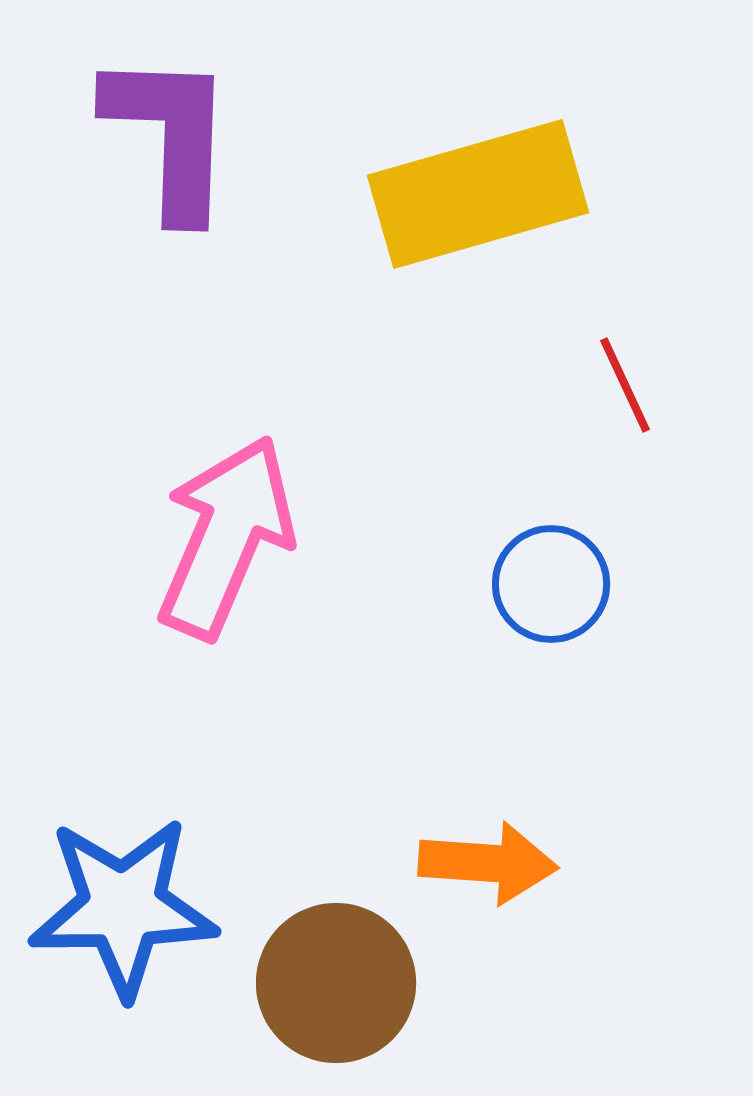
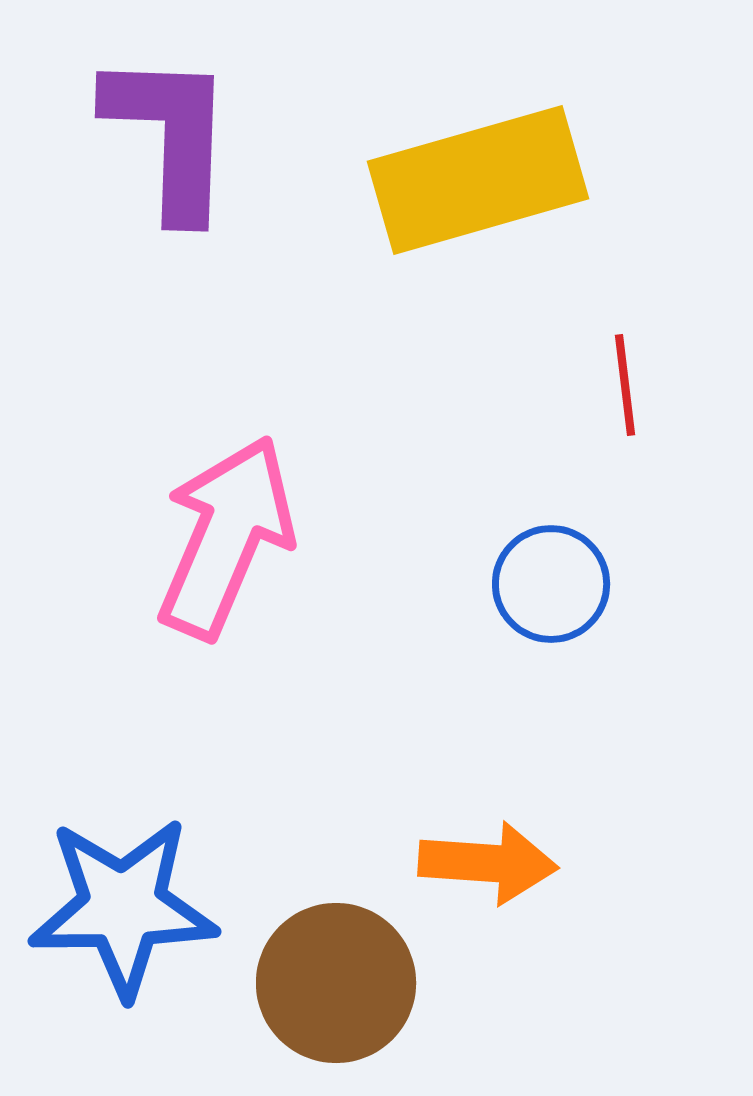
yellow rectangle: moved 14 px up
red line: rotated 18 degrees clockwise
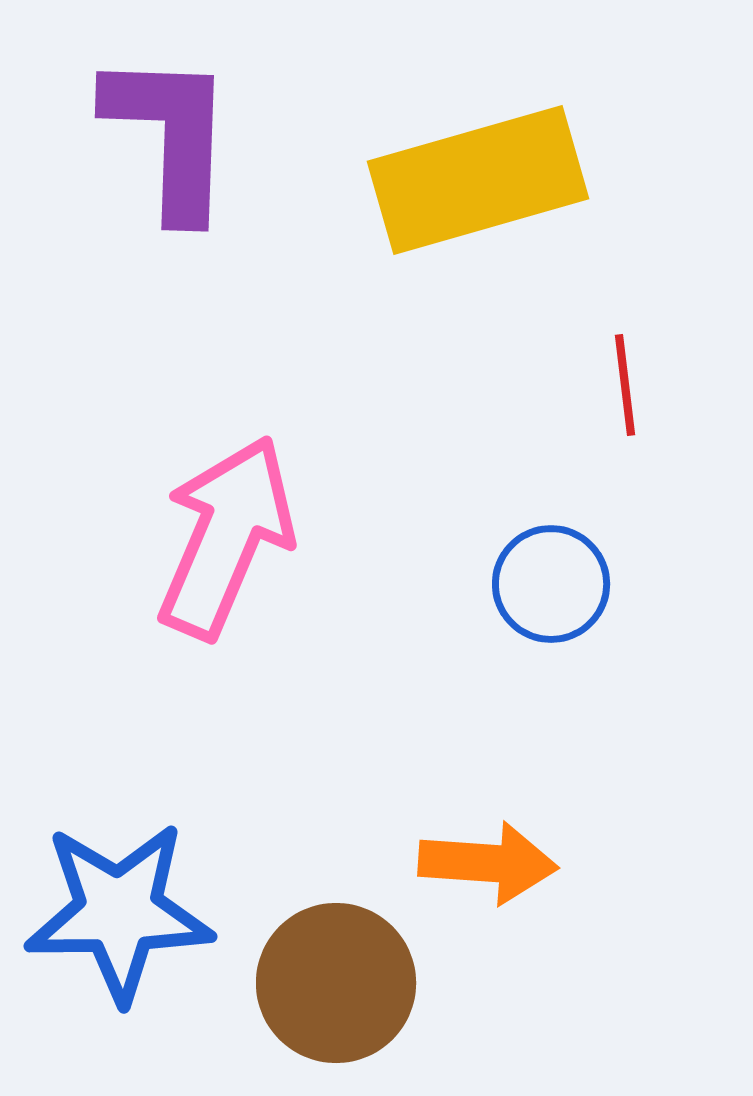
blue star: moved 4 px left, 5 px down
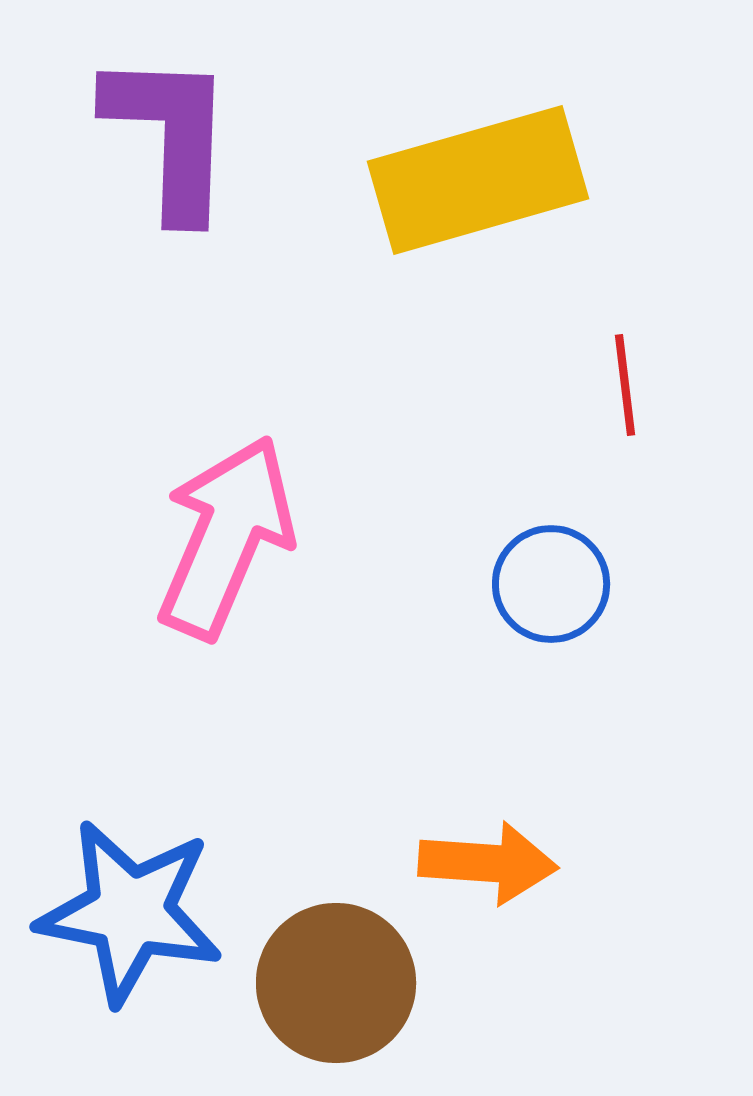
blue star: moved 11 px right; rotated 12 degrees clockwise
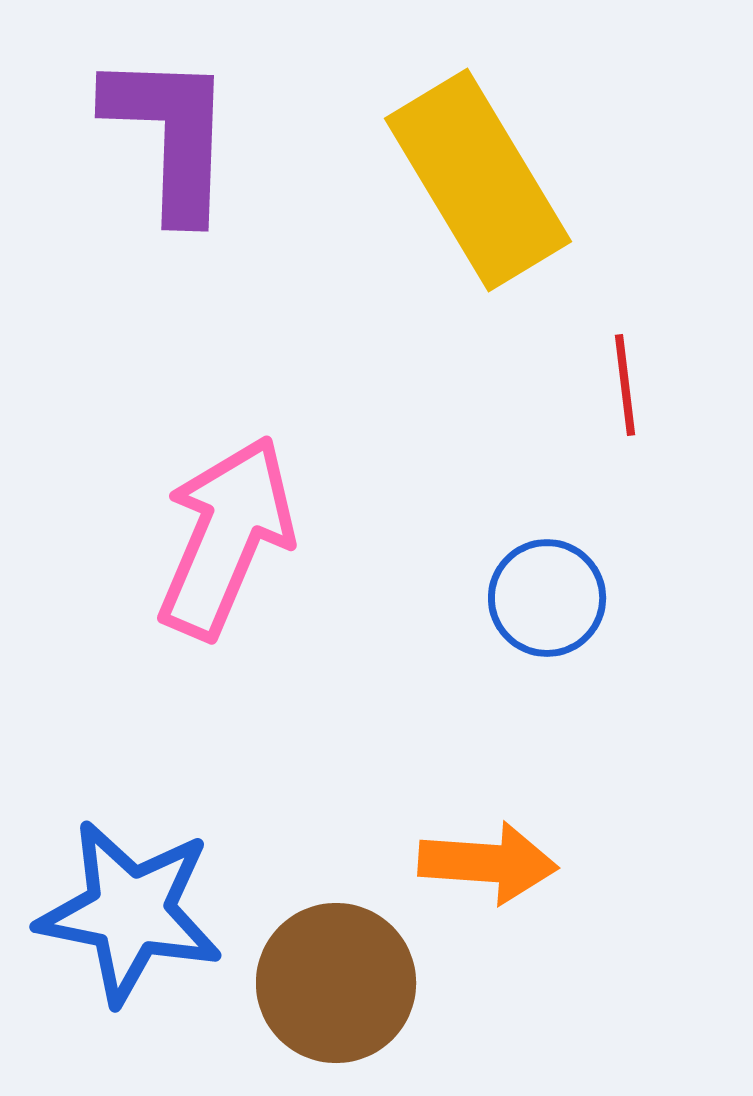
yellow rectangle: rotated 75 degrees clockwise
blue circle: moved 4 px left, 14 px down
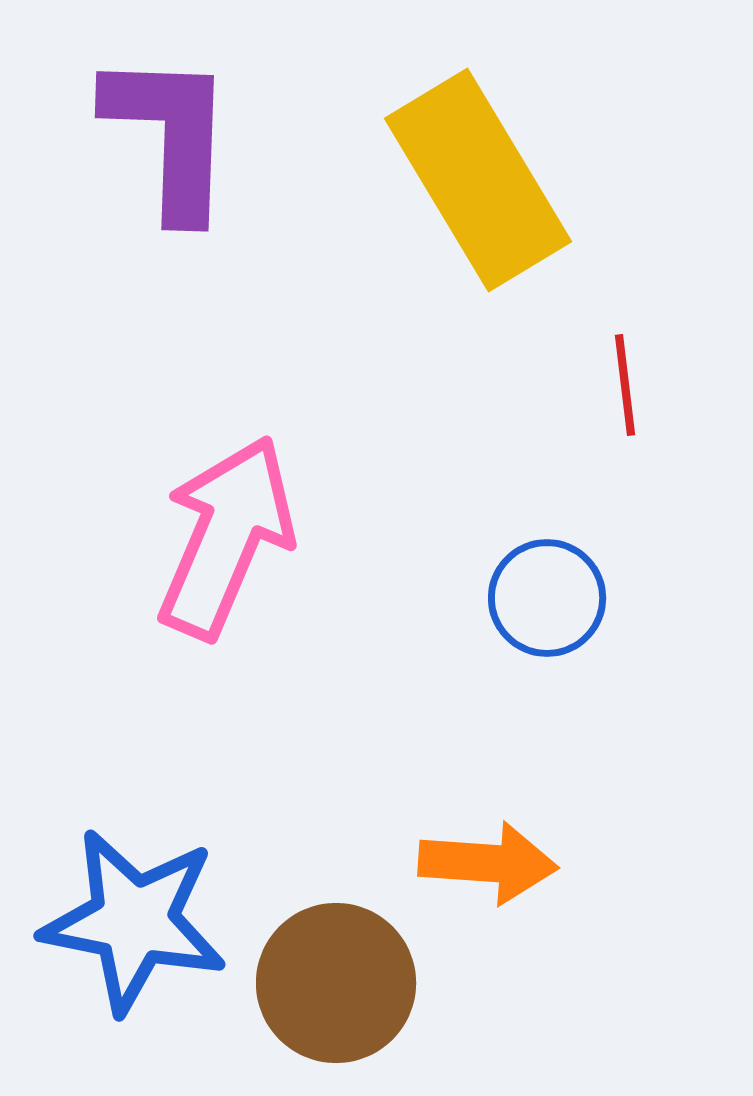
blue star: moved 4 px right, 9 px down
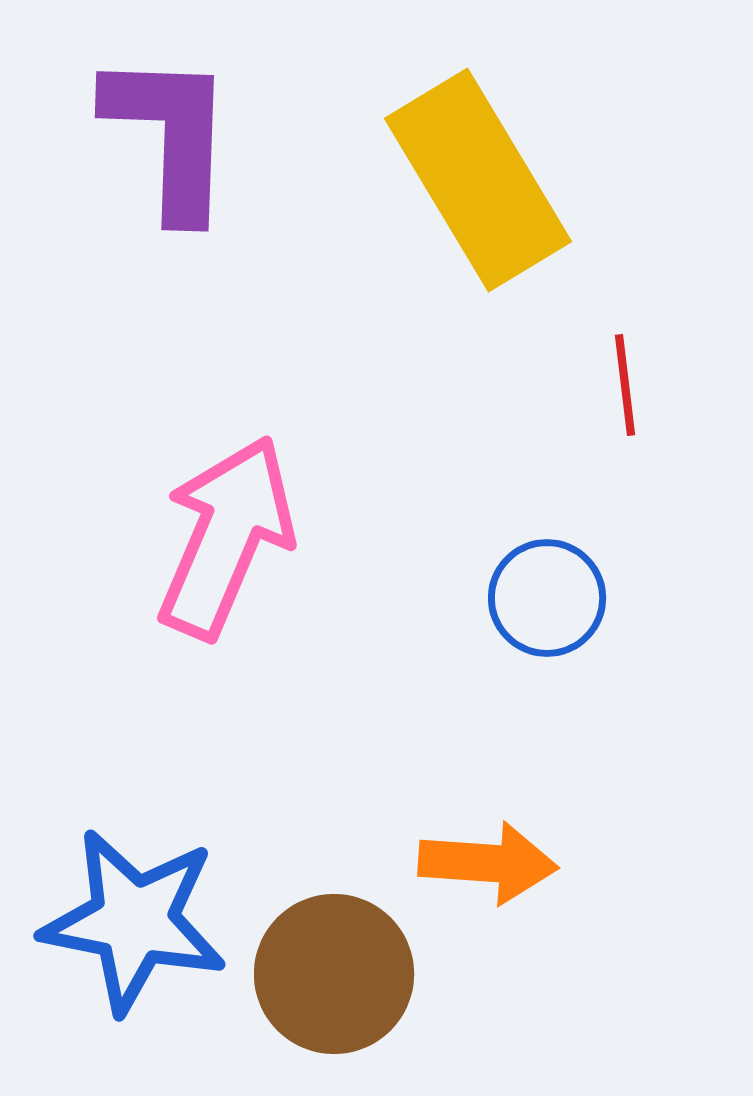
brown circle: moved 2 px left, 9 px up
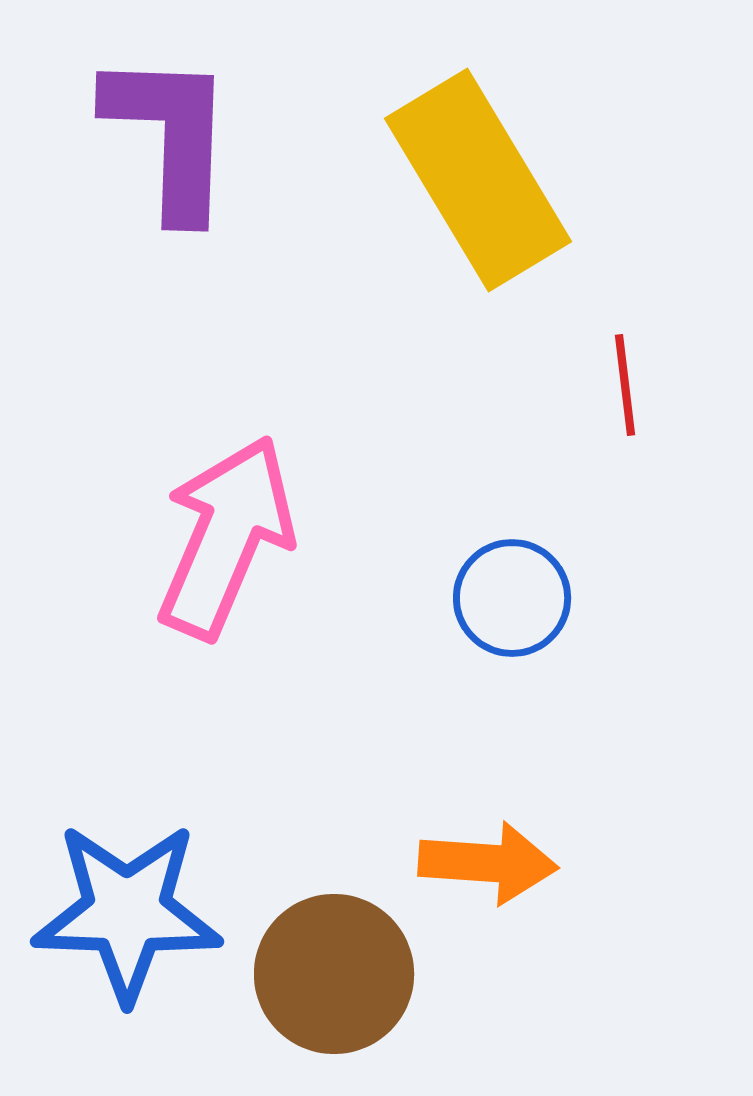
blue circle: moved 35 px left
blue star: moved 7 px left, 9 px up; rotated 9 degrees counterclockwise
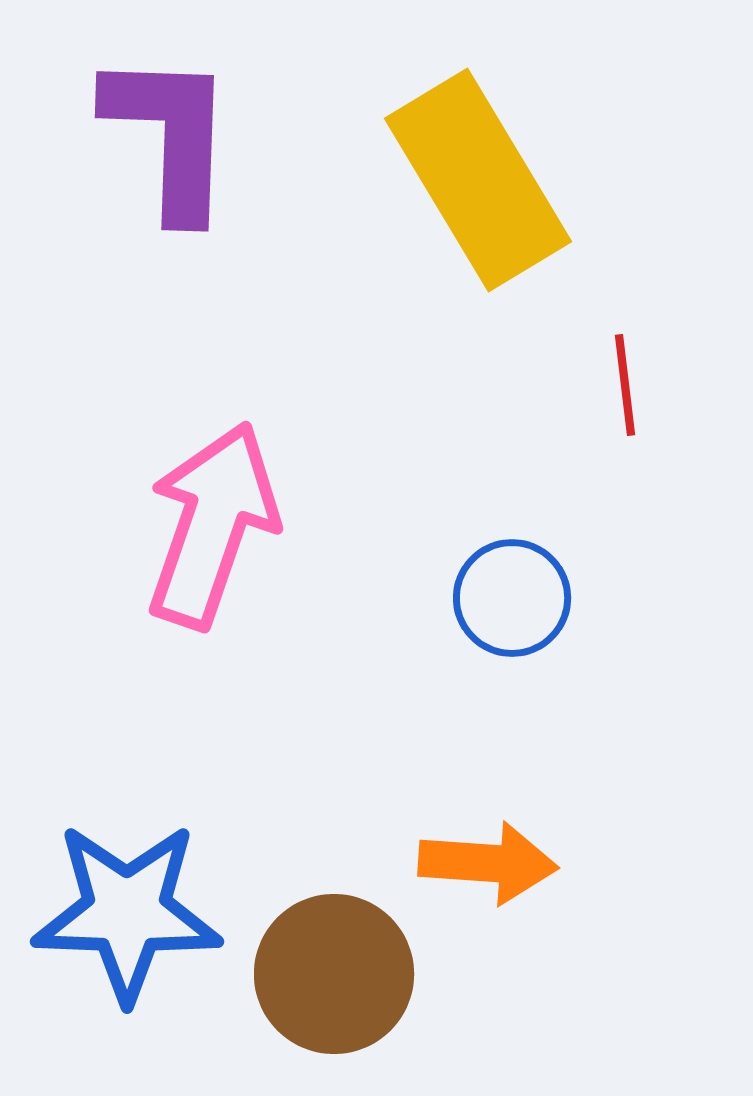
pink arrow: moved 14 px left, 12 px up; rotated 4 degrees counterclockwise
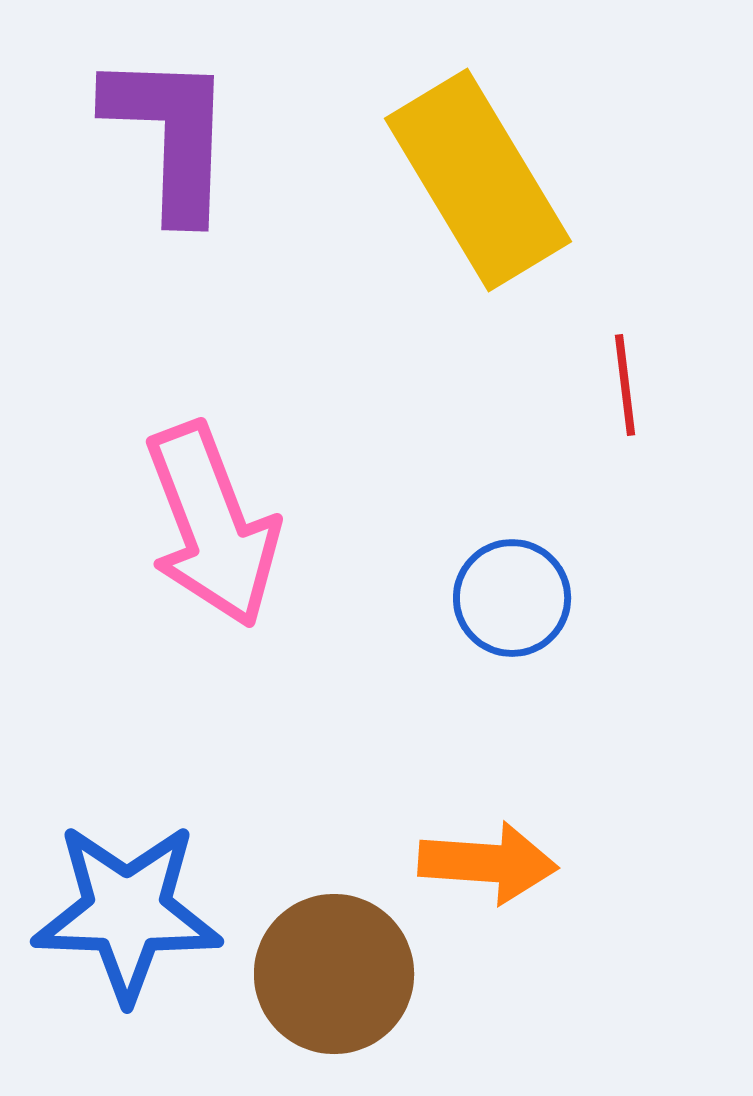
pink arrow: rotated 140 degrees clockwise
